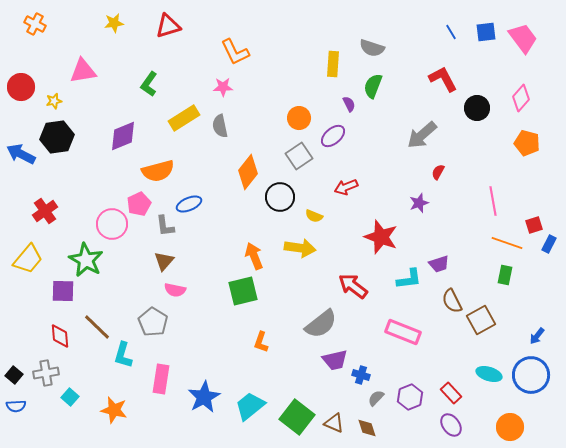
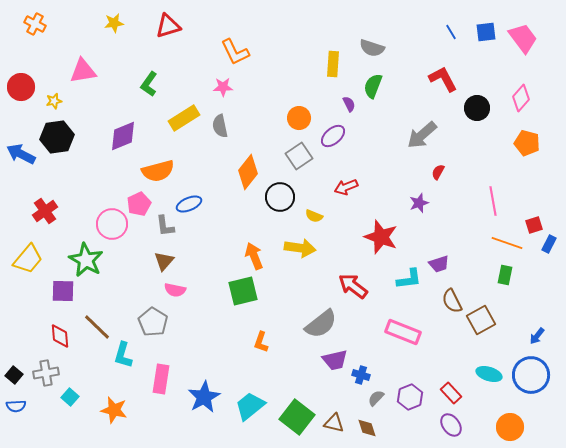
brown triangle at (334, 423): rotated 10 degrees counterclockwise
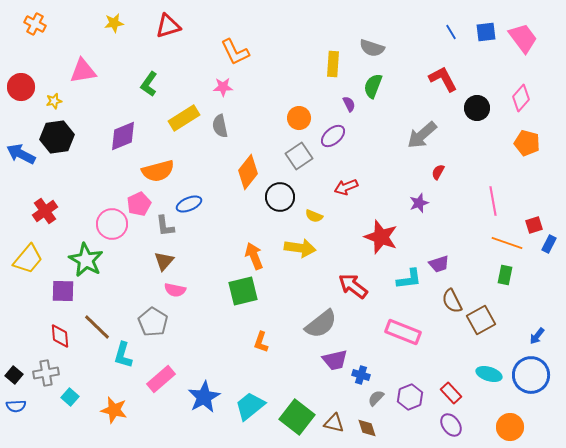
pink rectangle at (161, 379): rotated 40 degrees clockwise
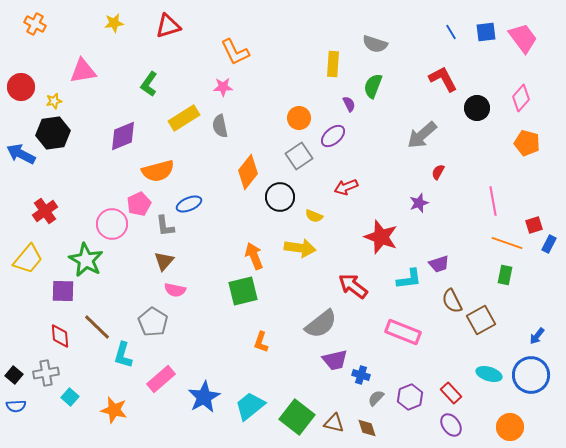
gray semicircle at (372, 48): moved 3 px right, 4 px up
black hexagon at (57, 137): moved 4 px left, 4 px up
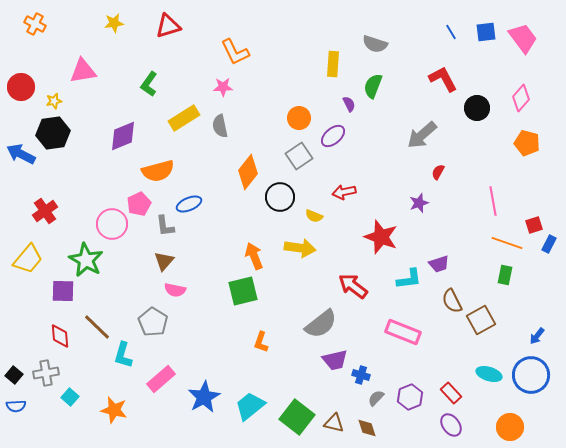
red arrow at (346, 187): moved 2 px left, 5 px down; rotated 10 degrees clockwise
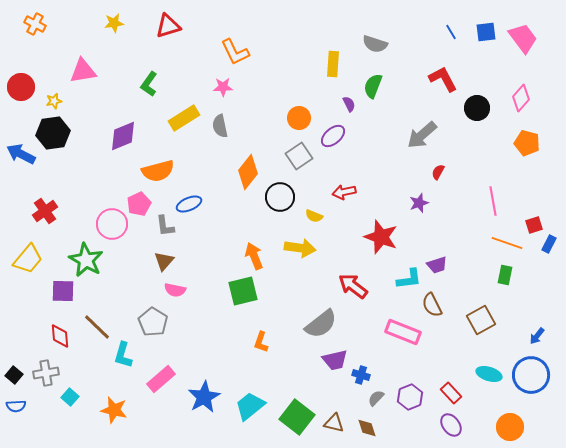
purple trapezoid at (439, 264): moved 2 px left, 1 px down
brown semicircle at (452, 301): moved 20 px left, 4 px down
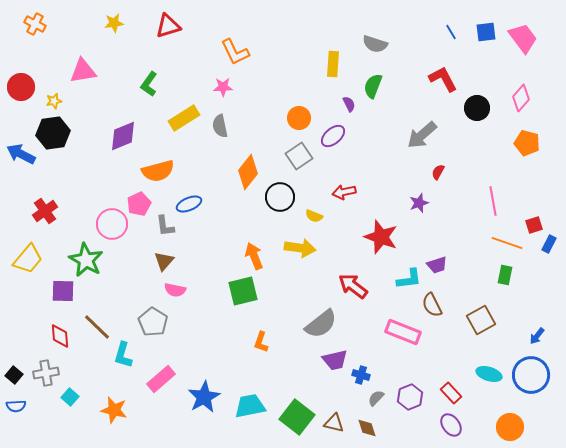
cyan trapezoid at (250, 406): rotated 28 degrees clockwise
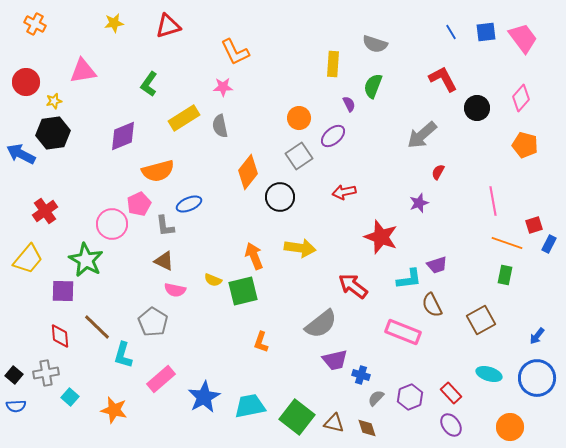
red circle at (21, 87): moved 5 px right, 5 px up
orange pentagon at (527, 143): moved 2 px left, 2 px down
yellow semicircle at (314, 216): moved 101 px left, 64 px down
brown triangle at (164, 261): rotated 45 degrees counterclockwise
blue circle at (531, 375): moved 6 px right, 3 px down
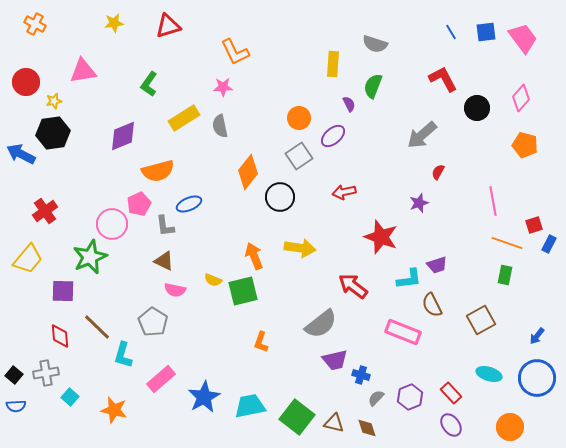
green star at (86, 260): moved 4 px right, 3 px up; rotated 20 degrees clockwise
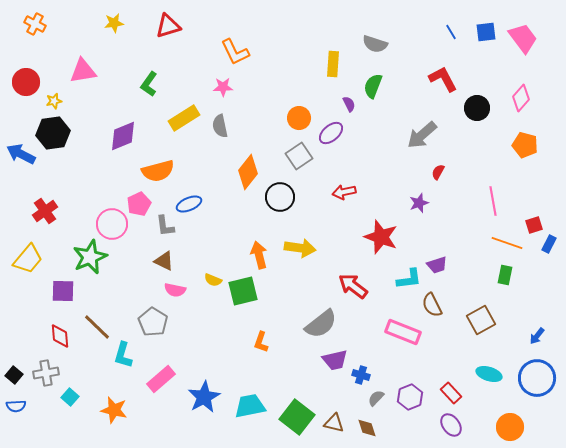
purple ellipse at (333, 136): moved 2 px left, 3 px up
orange arrow at (254, 256): moved 5 px right, 1 px up; rotated 8 degrees clockwise
